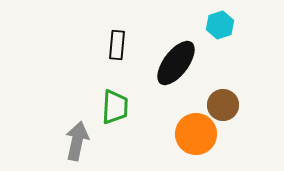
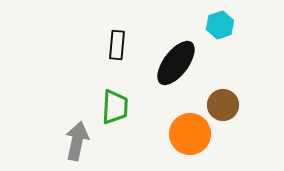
orange circle: moved 6 px left
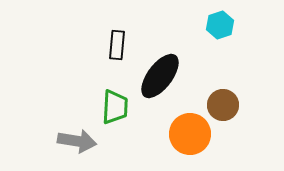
black ellipse: moved 16 px left, 13 px down
gray arrow: rotated 87 degrees clockwise
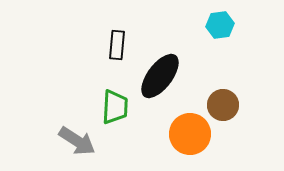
cyan hexagon: rotated 12 degrees clockwise
gray arrow: rotated 24 degrees clockwise
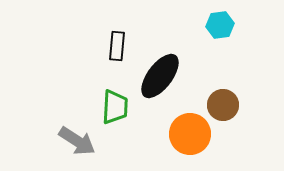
black rectangle: moved 1 px down
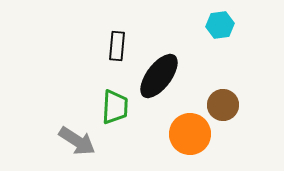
black ellipse: moved 1 px left
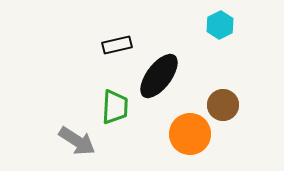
cyan hexagon: rotated 20 degrees counterclockwise
black rectangle: moved 1 px up; rotated 72 degrees clockwise
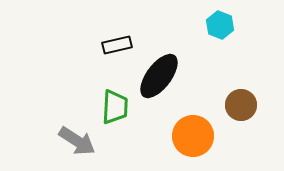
cyan hexagon: rotated 12 degrees counterclockwise
brown circle: moved 18 px right
orange circle: moved 3 px right, 2 px down
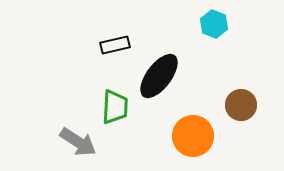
cyan hexagon: moved 6 px left, 1 px up
black rectangle: moved 2 px left
gray arrow: moved 1 px right, 1 px down
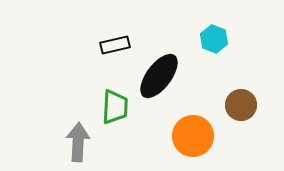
cyan hexagon: moved 15 px down
gray arrow: rotated 120 degrees counterclockwise
